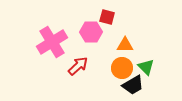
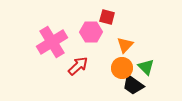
orange triangle: rotated 48 degrees counterclockwise
black trapezoid: rotated 65 degrees clockwise
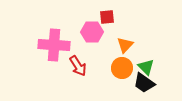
red square: rotated 21 degrees counterclockwise
pink hexagon: moved 1 px right
pink cross: moved 2 px right, 3 px down; rotated 36 degrees clockwise
red arrow: rotated 100 degrees clockwise
black trapezoid: moved 11 px right, 2 px up
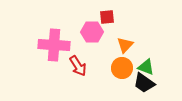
green triangle: rotated 24 degrees counterclockwise
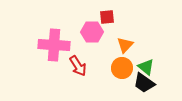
green triangle: rotated 18 degrees clockwise
